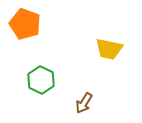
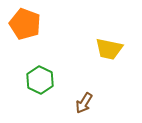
green hexagon: moved 1 px left
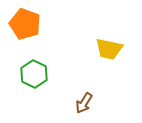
green hexagon: moved 6 px left, 6 px up
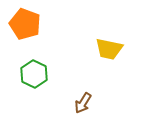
brown arrow: moved 1 px left
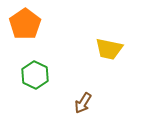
orange pentagon: rotated 16 degrees clockwise
green hexagon: moved 1 px right, 1 px down
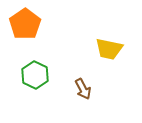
brown arrow: moved 14 px up; rotated 60 degrees counterclockwise
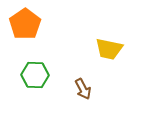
green hexagon: rotated 24 degrees counterclockwise
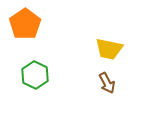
green hexagon: rotated 24 degrees clockwise
brown arrow: moved 24 px right, 6 px up
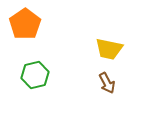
green hexagon: rotated 20 degrees clockwise
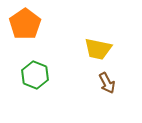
yellow trapezoid: moved 11 px left
green hexagon: rotated 24 degrees counterclockwise
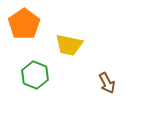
orange pentagon: moved 1 px left
yellow trapezoid: moved 29 px left, 4 px up
